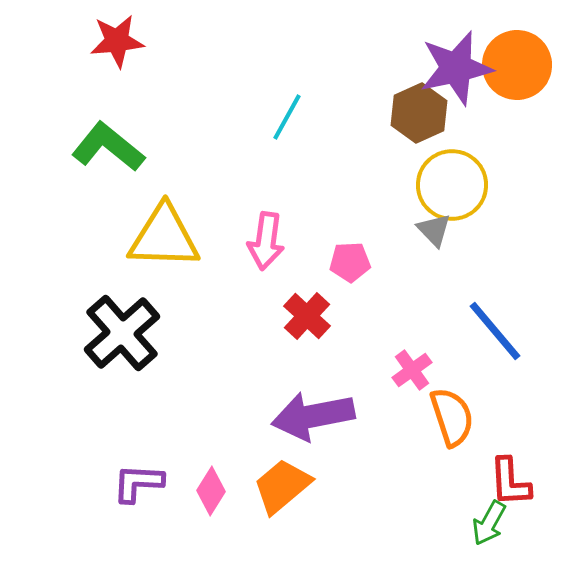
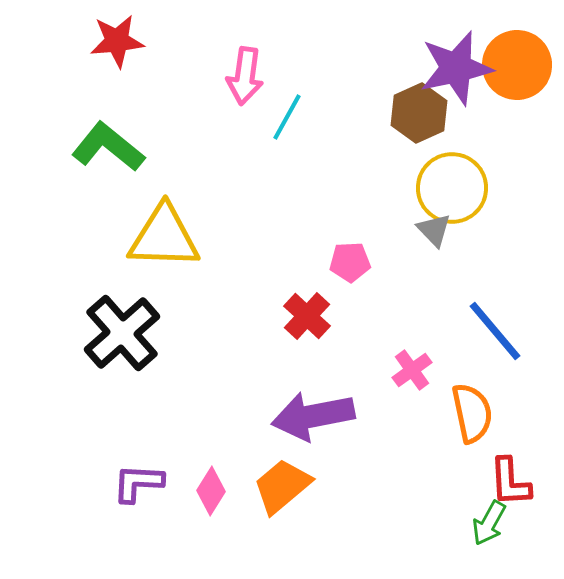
yellow circle: moved 3 px down
pink arrow: moved 21 px left, 165 px up
orange semicircle: moved 20 px right, 4 px up; rotated 6 degrees clockwise
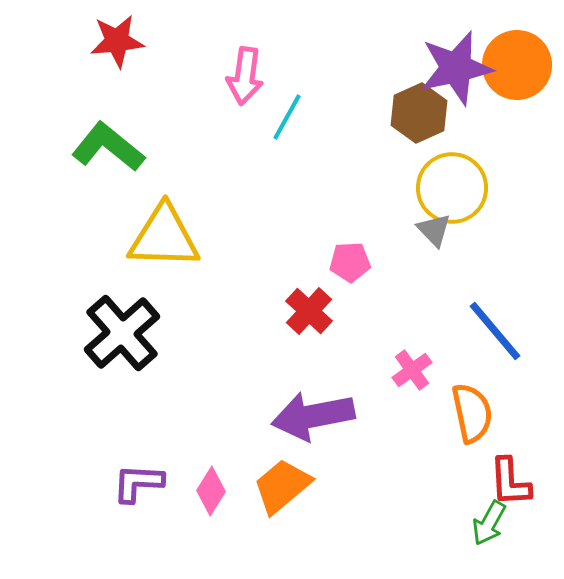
red cross: moved 2 px right, 5 px up
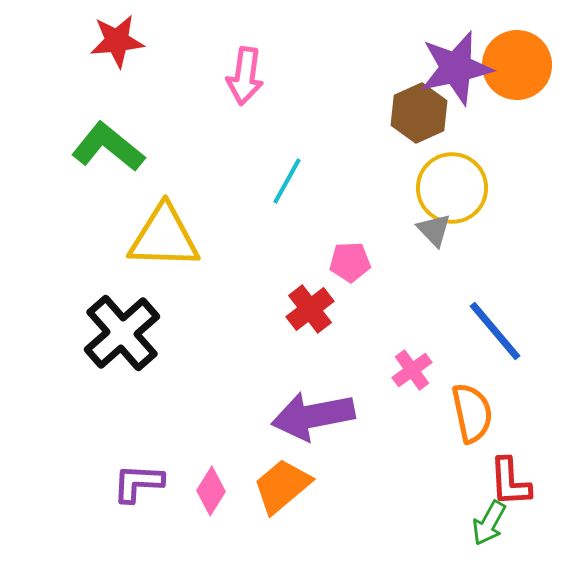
cyan line: moved 64 px down
red cross: moved 1 px right, 2 px up; rotated 9 degrees clockwise
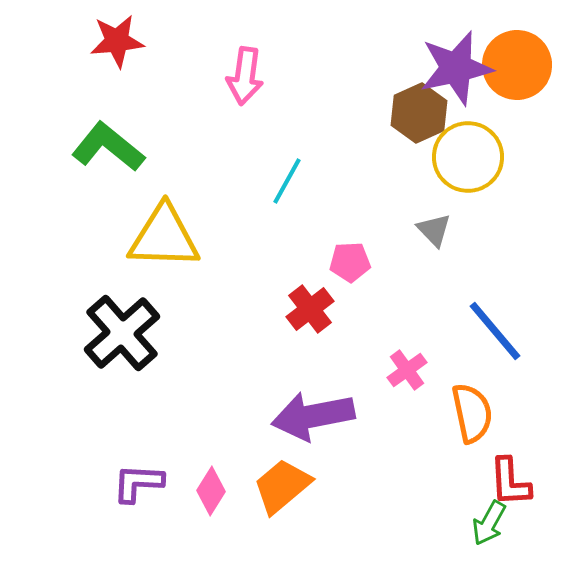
yellow circle: moved 16 px right, 31 px up
pink cross: moved 5 px left
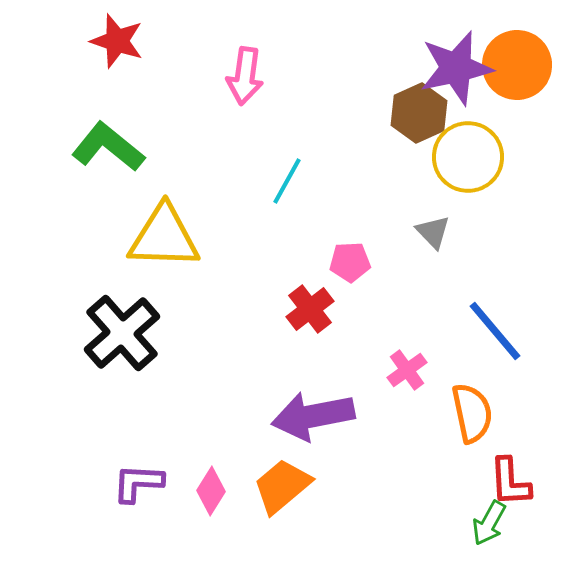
red star: rotated 24 degrees clockwise
gray triangle: moved 1 px left, 2 px down
